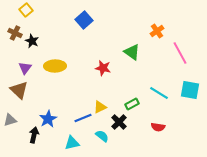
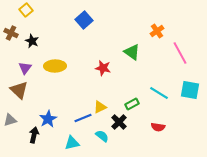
brown cross: moved 4 px left
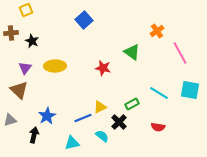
yellow square: rotated 16 degrees clockwise
brown cross: rotated 32 degrees counterclockwise
blue star: moved 1 px left, 3 px up
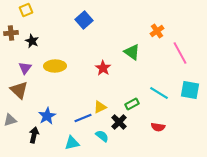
red star: rotated 21 degrees clockwise
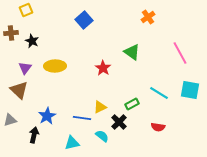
orange cross: moved 9 px left, 14 px up
blue line: moved 1 px left; rotated 30 degrees clockwise
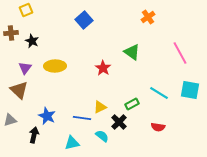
blue star: rotated 18 degrees counterclockwise
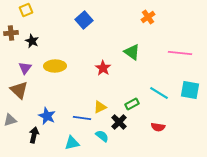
pink line: rotated 55 degrees counterclockwise
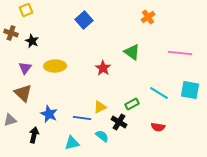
brown cross: rotated 24 degrees clockwise
brown triangle: moved 4 px right, 3 px down
blue star: moved 2 px right, 2 px up
black cross: rotated 14 degrees counterclockwise
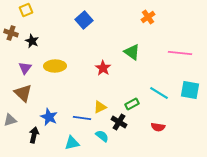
blue star: moved 3 px down
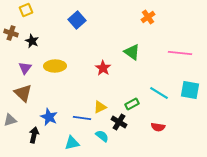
blue square: moved 7 px left
